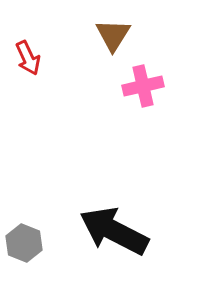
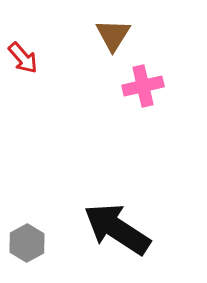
red arrow: moved 5 px left; rotated 16 degrees counterclockwise
black arrow: moved 3 px right, 2 px up; rotated 6 degrees clockwise
gray hexagon: moved 3 px right; rotated 9 degrees clockwise
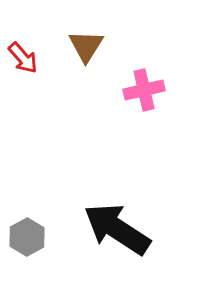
brown triangle: moved 27 px left, 11 px down
pink cross: moved 1 px right, 4 px down
gray hexagon: moved 6 px up
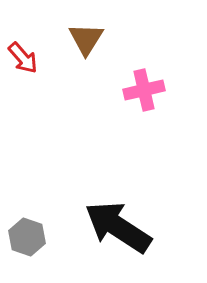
brown triangle: moved 7 px up
black arrow: moved 1 px right, 2 px up
gray hexagon: rotated 12 degrees counterclockwise
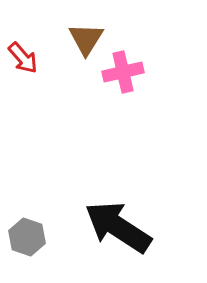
pink cross: moved 21 px left, 18 px up
